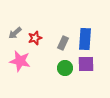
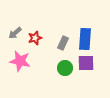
purple square: moved 1 px up
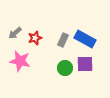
blue rectangle: rotated 65 degrees counterclockwise
gray rectangle: moved 3 px up
purple square: moved 1 px left, 1 px down
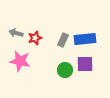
gray arrow: moved 1 px right; rotated 56 degrees clockwise
blue rectangle: rotated 35 degrees counterclockwise
green circle: moved 2 px down
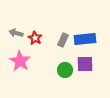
red star: rotated 24 degrees counterclockwise
pink star: rotated 20 degrees clockwise
